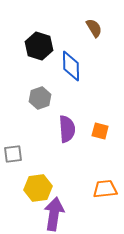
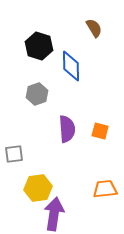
gray hexagon: moved 3 px left, 4 px up
gray square: moved 1 px right
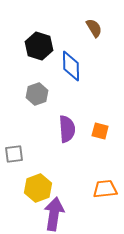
yellow hexagon: rotated 12 degrees counterclockwise
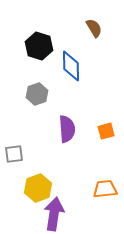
orange square: moved 6 px right; rotated 30 degrees counterclockwise
